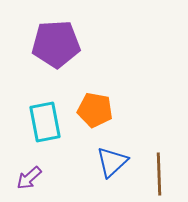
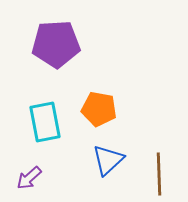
orange pentagon: moved 4 px right, 1 px up
blue triangle: moved 4 px left, 2 px up
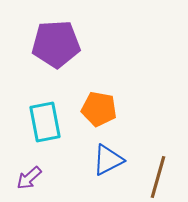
blue triangle: rotated 16 degrees clockwise
brown line: moved 1 px left, 3 px down; rotated 18 degrees clockwise
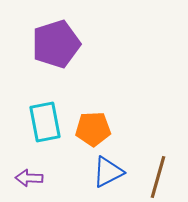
purple pentagon: rotated 15 degrees counterclockwise
orange pentagon: moved 6 px left, 20 px down; rotated 12 degrees counterclockwise
blue triangle: moved 12 px down
purple arrow: rotated 44 degrees clockwise
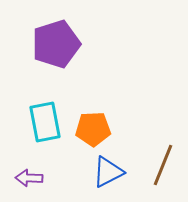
brown line: moved 5 px right, 12 px up; rotated 6 degrees clockwise
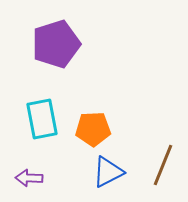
cyan rectangle: moved 3 px left, 3 px up
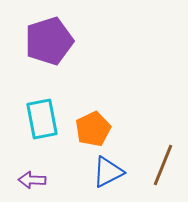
purple pentagon: moved 7 px left, 3 px up
orange pentagon: rotated 24 degrees counterclockwise
purple arrow: moved 3 px right, 2 px down
